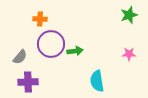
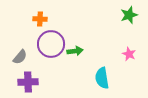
pink star: rotated 24 degrees clockwise
cyan semicircle: moved 5 px right, 3 px up
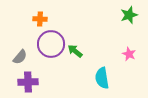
green arrow: rotated 133 degrees counterclockwise
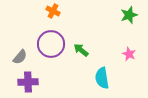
orange cross: moved 13 px right, 8 px up; rotated 24 degrees clockwise
green arrow: moved 6 px right, 1 px up
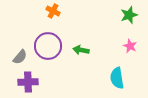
purple circle: moved 3 px left, 2 px down
green arrow: rotated 28 degrees counterclockwise
pink star: moved 1 px right, 8 px up
cyan semicircle: moved 15 px right
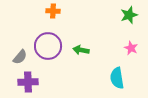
orange cross: rotated 24 degrees counterclockwise
pink star: moved 1 px right, 2 px down
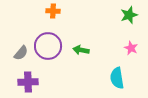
gray semicircle: moved 1 px right, 4 px up
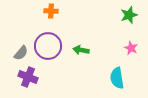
orange cross: moved 2 px left
purple cross: moved 5 px up; rotated 24 degrees clockwise
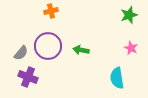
orange cross: rotated 16 degrees counterclockwise
